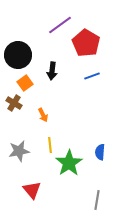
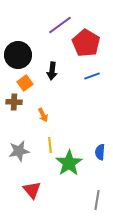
brown cross: moved 1 px up; rotated 28 degrees counterclockwise
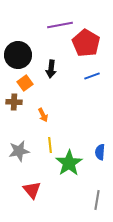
purple line: rotated 25 degrees clockwise
black arrow: moved 1 px left, 2 px up
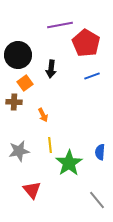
gray line: rotated 48 degrees counterclockwise
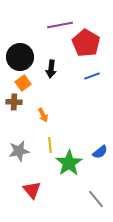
black circle: moved 2 px right, 2 px down
orange square: moved 2 px left
blue semicircle: rotated 133 degrees counterclockwise
gray line: moved 1 px left, 1 px up
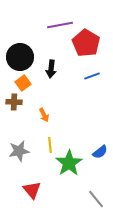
orange arrow: moved 1 px right
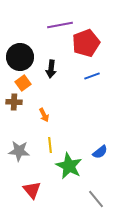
red pentagon: rotated 20 degrees clockwise
gray star: rotated 15 degrees clockwise
green star: moved 3 px down; rotated 12 degrees counterclockwise
